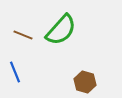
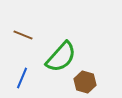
green semicircle: moved 27 px down
blue line: moved 7 px right, 6 px down; rotated 45 degrees clockwise
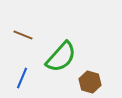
brown hexagon: moved 5 px right
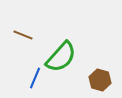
blue line: moved 13 px right
brown hexagon: moved 10 px right, 2 px up
